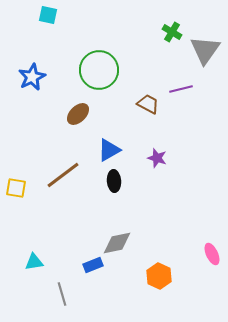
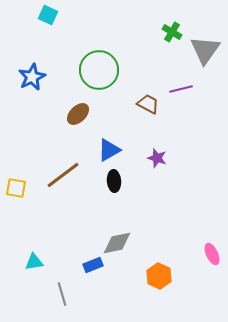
cyan square: rotated 12 degrees clockwise
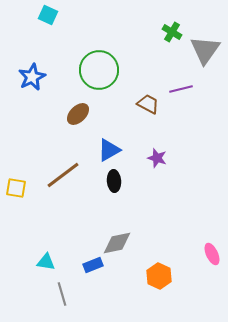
cyan triangle: moved 12 px right; rotated 18 degrees clockwise
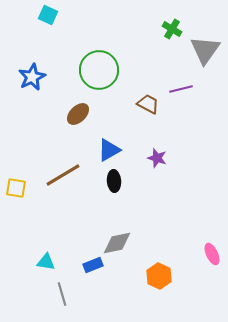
green cross: moved 3 px up
brown line: rotated 6 degrees clockwise
